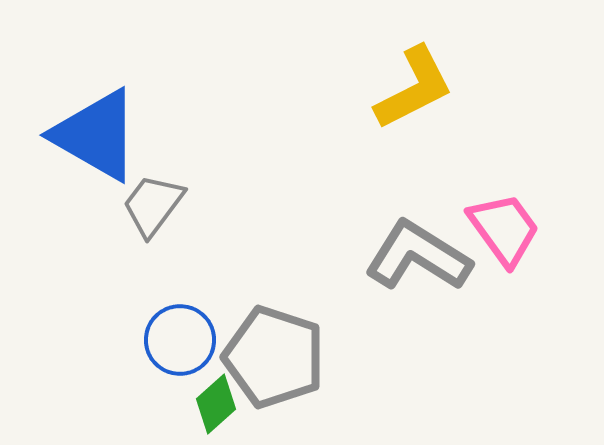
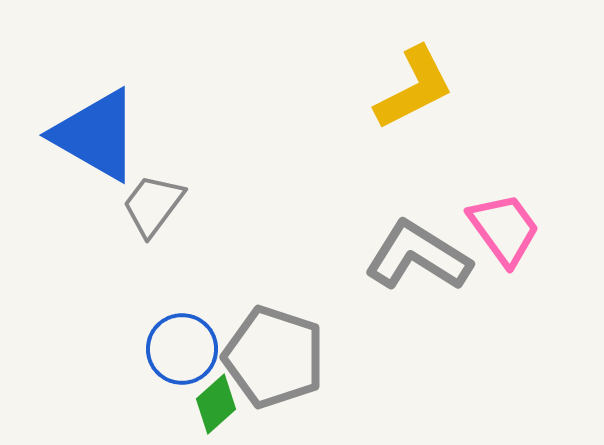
blue circle: moved 2 px right, 9 px down
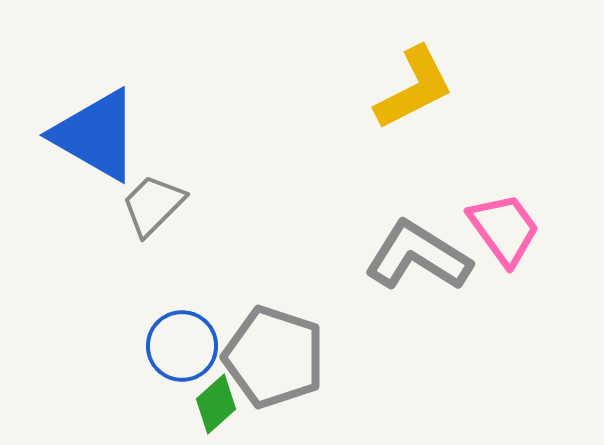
gray trapezoid: rotated 8 degrees clockwise
blue circle: moved 3 px up
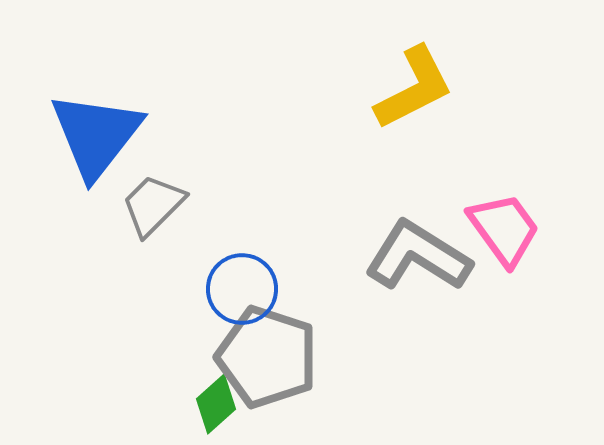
blue triangle: rotated 38 degrees clockwise
blue circle: moved 60 px right, 57 px up
gray pentagon: moved 7 px left
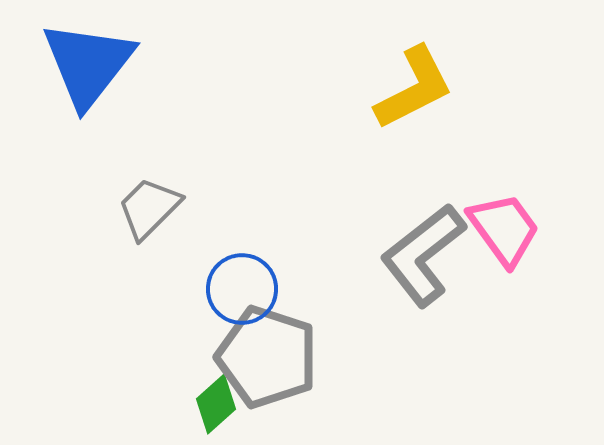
blue triangle: moved 8 px left, 71 px up
gray trapezoid: moved 4 px left, 3 px down
gray L-shape: moved 5 px right, 1 px up; rotated 70 degrees counterclockwise
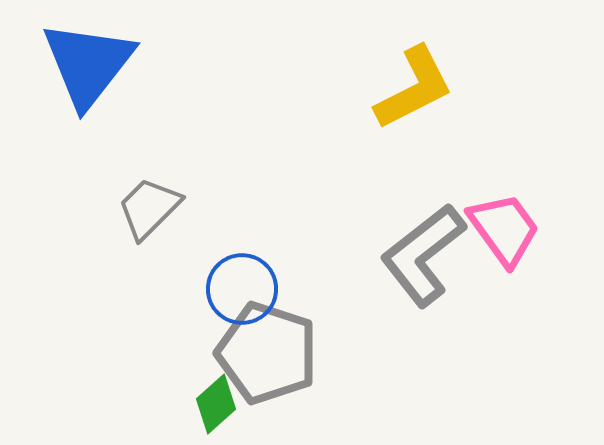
gray pentagon: moved 4 px up
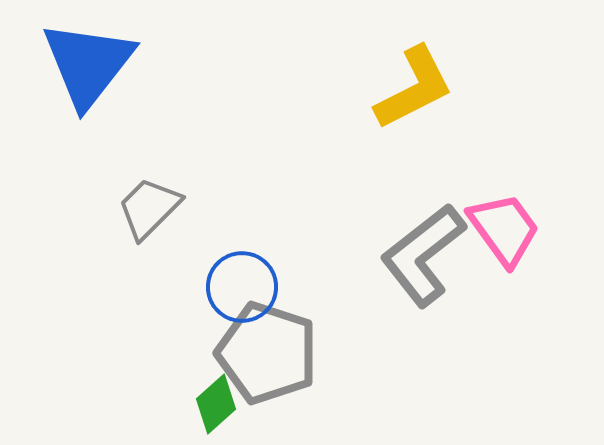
blue circle: moved 2 px up
